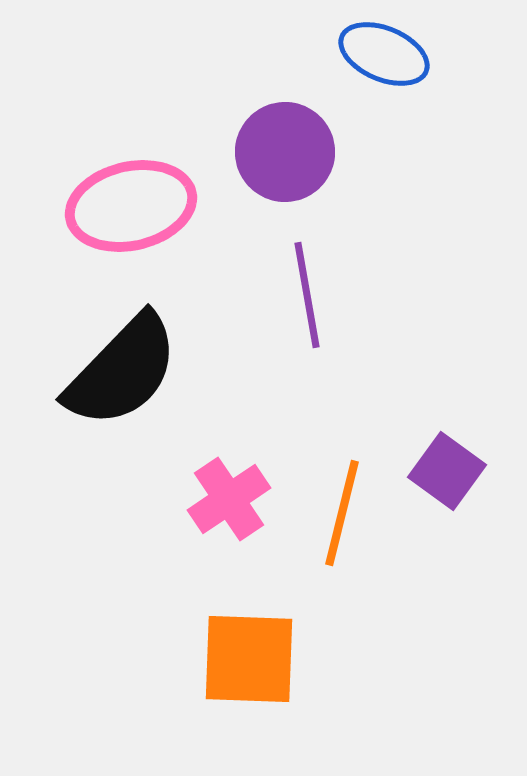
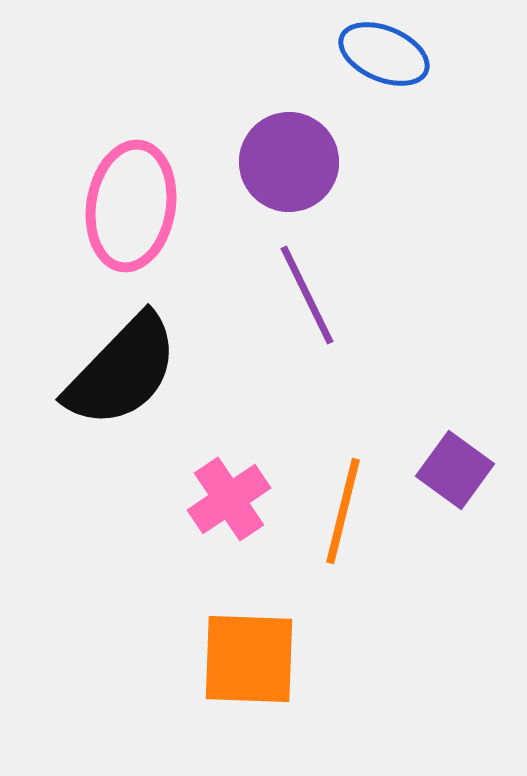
purple circle: moved 4 px right, 10 px down
pink ellipse: rotated 68 degrees counterclockwise
purple line: rotated 16 degrees counterclockwise
purple square: moved 8 px right, 1 px up
orange line: moved 1 px right, 2 px up
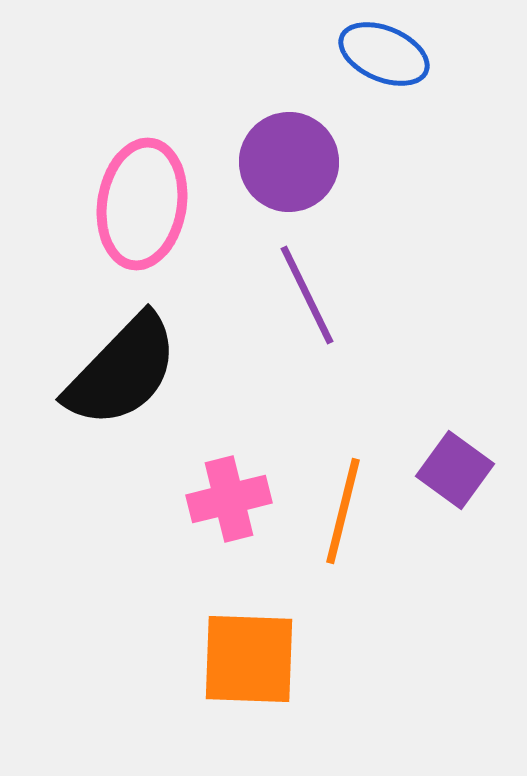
pink ellipse: moved 11 px right, 2 px up
pink cross: rotated 20 degrees clockwise
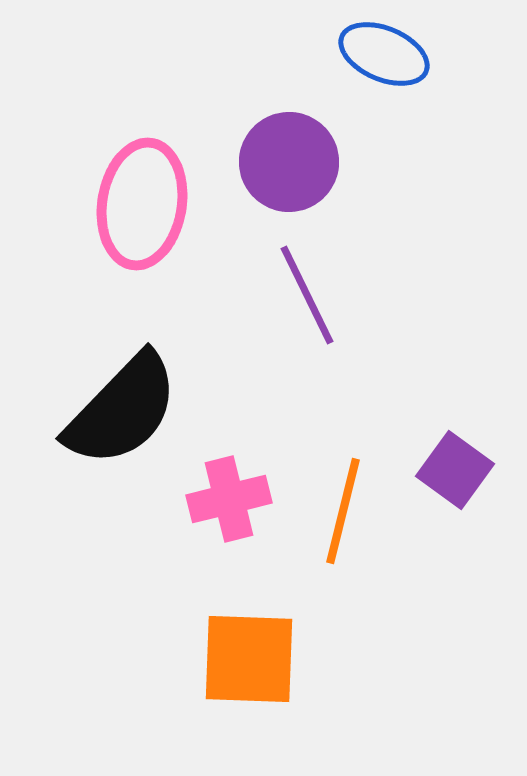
black semicircle: moved 39 px down
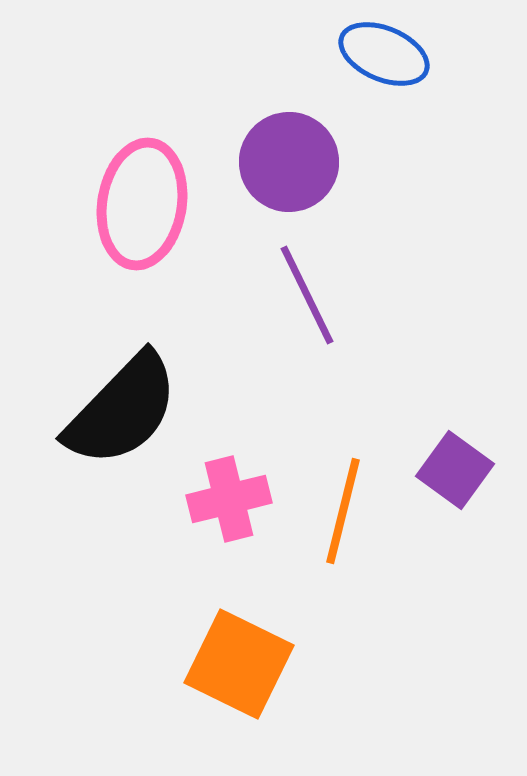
orange square: moved 10 px left, 5 px down; rotated 24 degrees clockwise
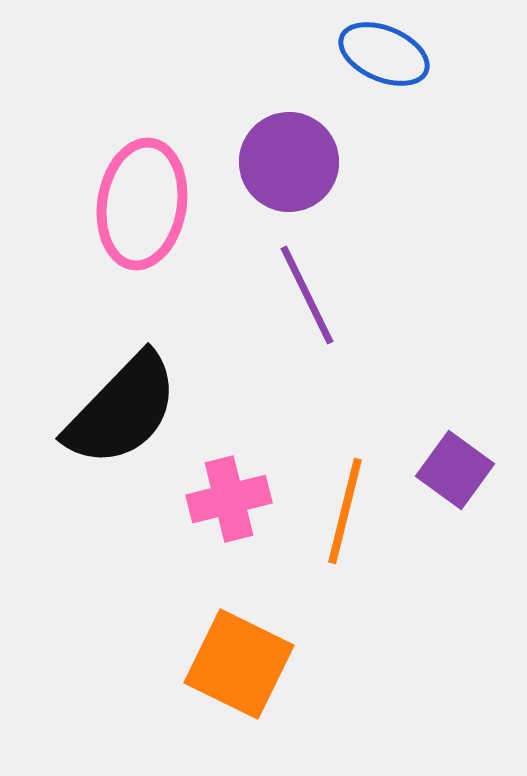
orange line: moved 2 px right
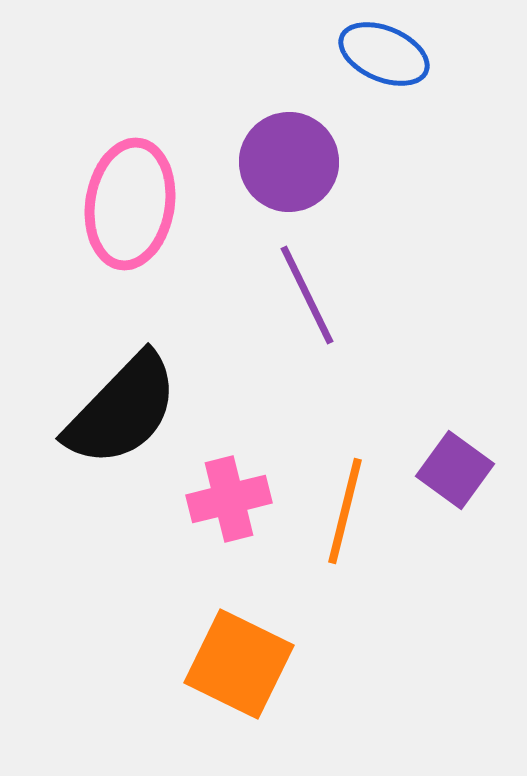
pink ellipse: moved 12 px left
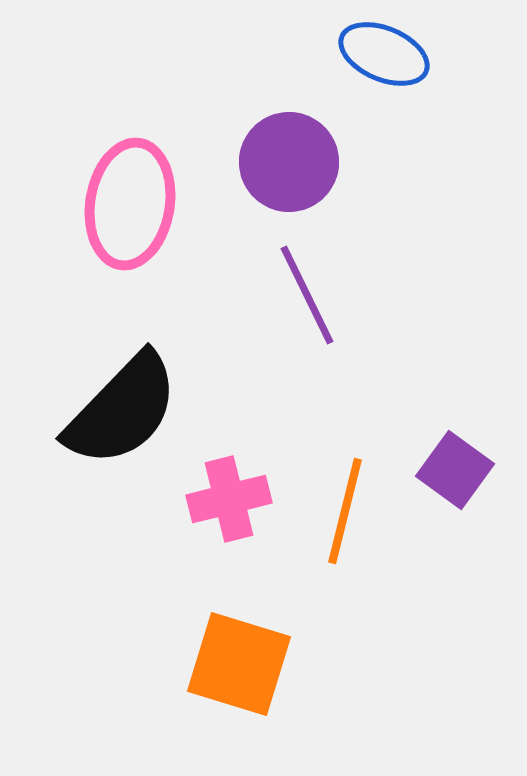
orange square: rotated 9 degrees counterclockwise
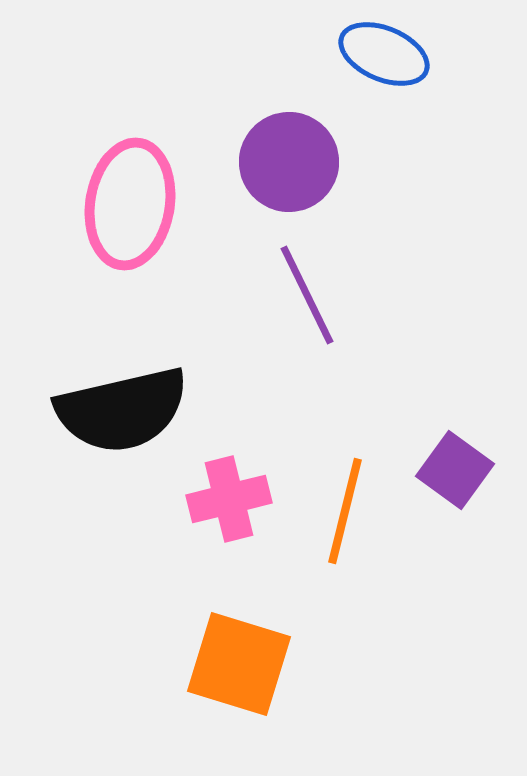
black semicircle: rotated 33 degrees clockwise
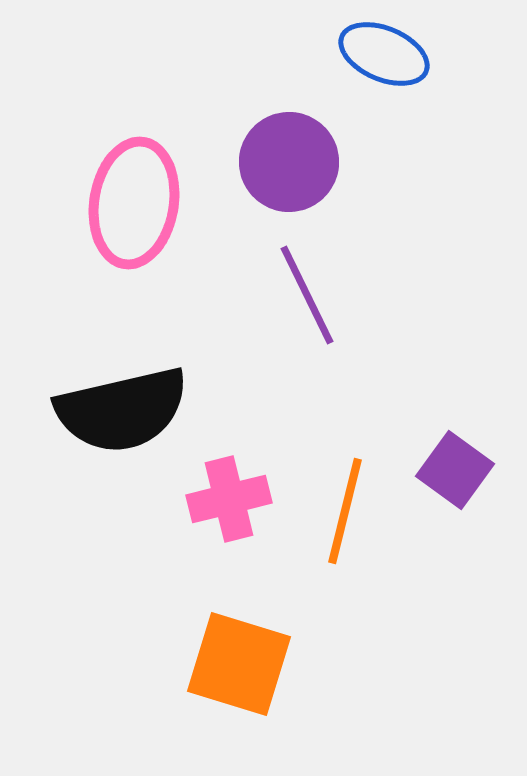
pink ellipse: moved 4 px right, 1 px up
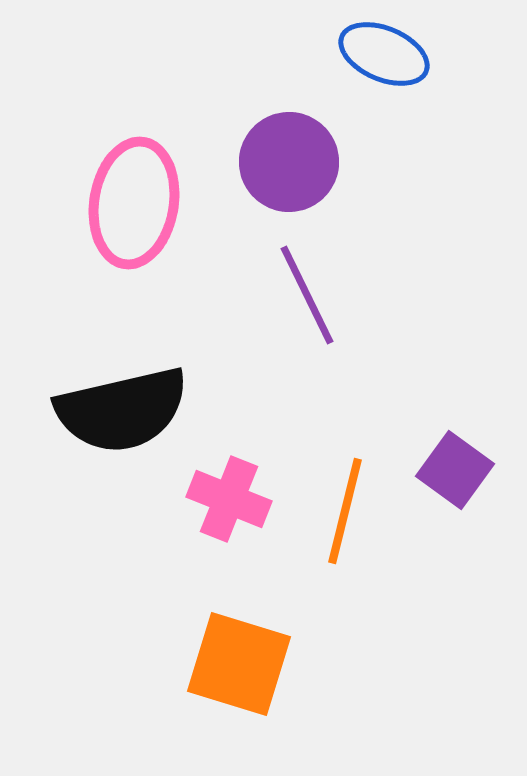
pink cross: rotated 36 degrees clockwise
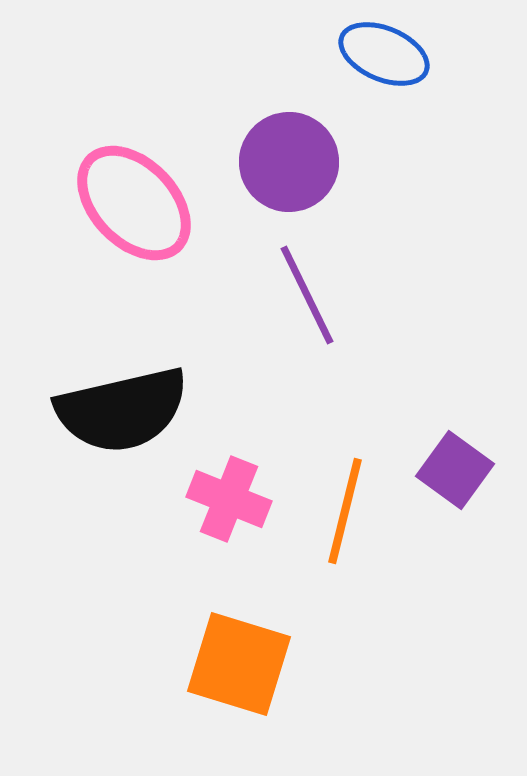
pink ellipse: rotated 53 degrees counterclockwise
